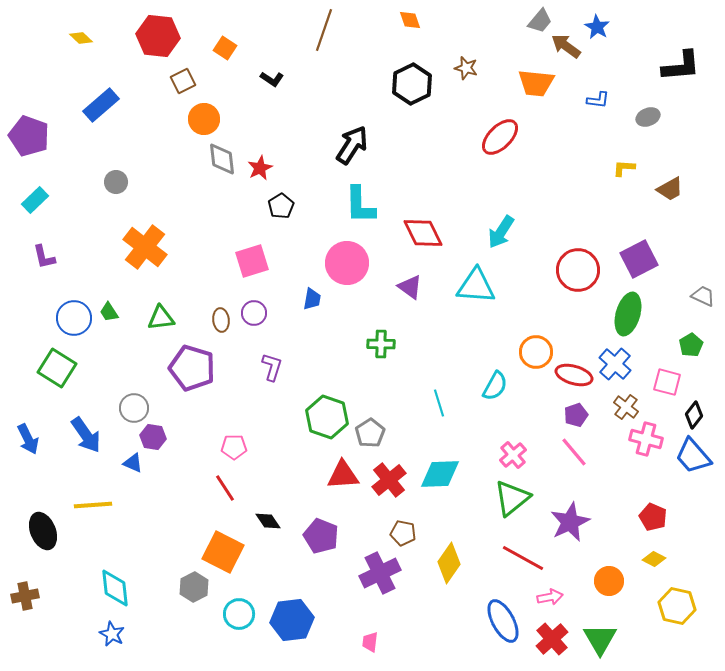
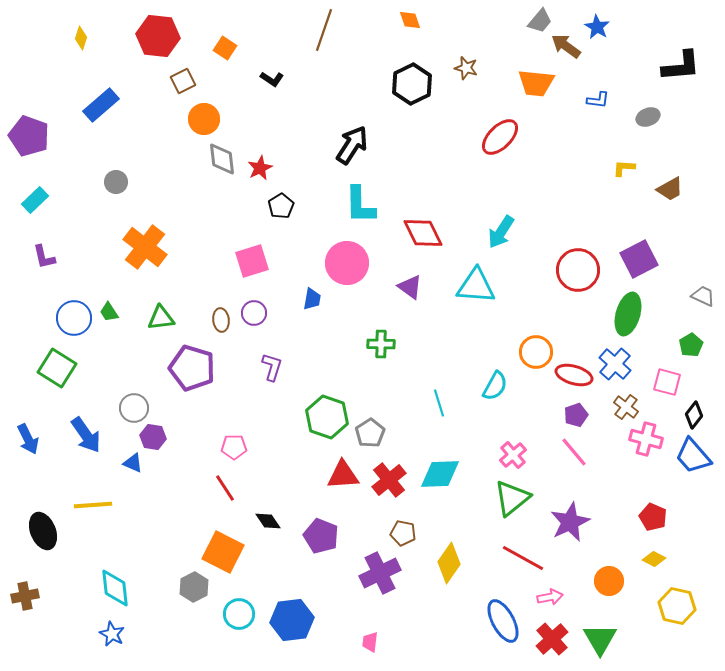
yellow diamond at (81, 38): rotated 65 degrees clockwise
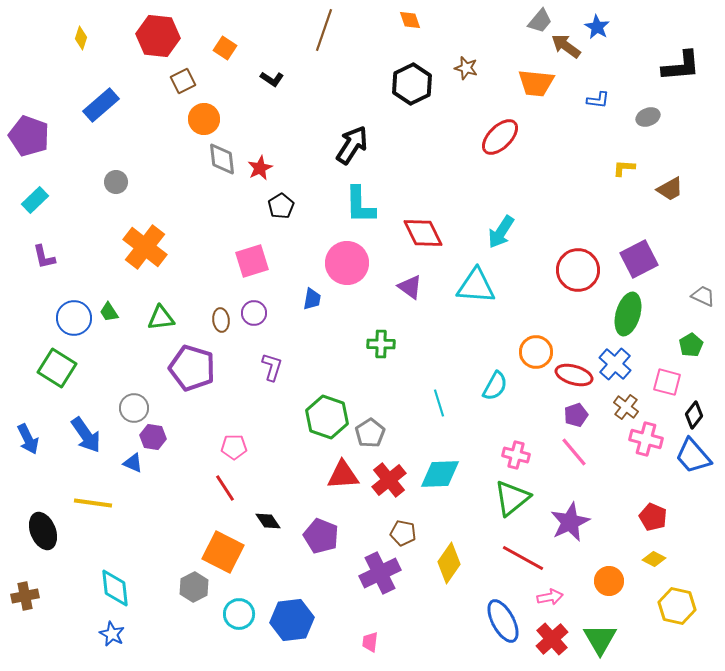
pink cross at (513, 455): moved 3 px right; rotated 36 degrees counterclockwise
yellow line at (93, 505): moved 2 px up; rotated 12 degrees clockwise
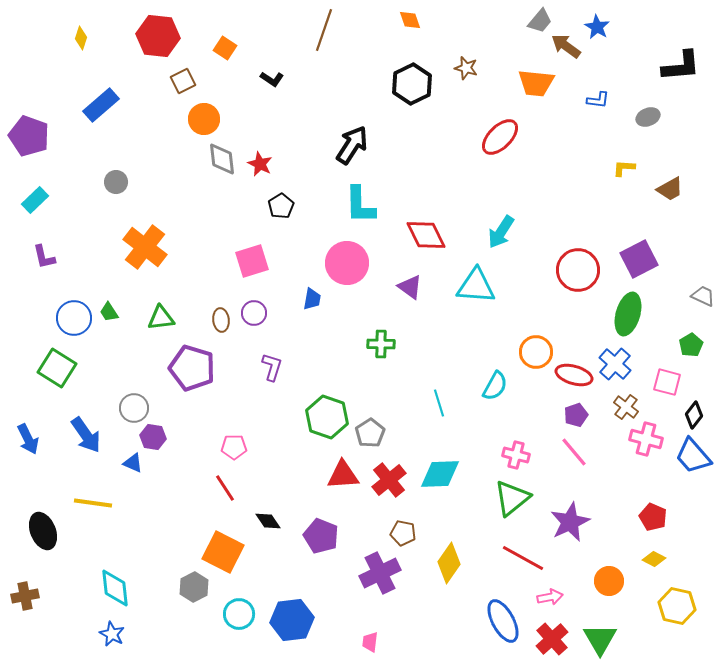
red star at (260, 168): moved 4 px up; rotated 20 degrees counterclockwise
red diamond at (423, 233): moved 3 px right, 2 px down
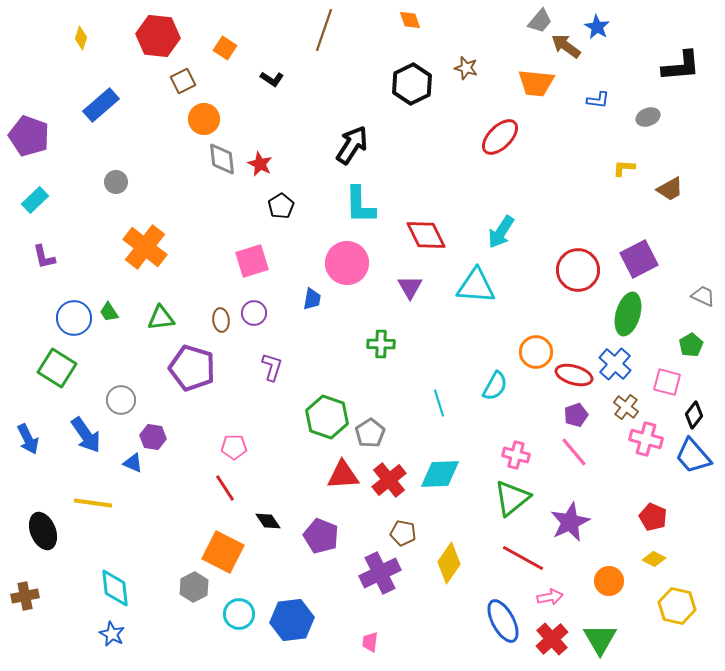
purple triangle at (410, 287): rotated 24 degrees clockwise
gray circle at (134, 408): moved 13 px left, 8 px up
